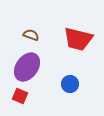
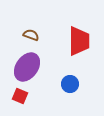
red trapezoid: moved 1 px right, 2 px down; rotated 104 degrees counterclockwise
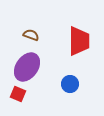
red square: moved 2 px left, 2 px up
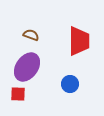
red square: rotated 21 degrees counterclockwise
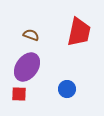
red trapezoid: moved 9 px up; rotated 12 degrees clockwise
blue circle: moved 3 px left, 5 px down
red square: moved 1 px right
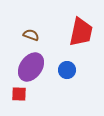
red trapezoid: moved 2 px right
purple ellipse: moved 4 px right
blue circle: moved 19 px up
